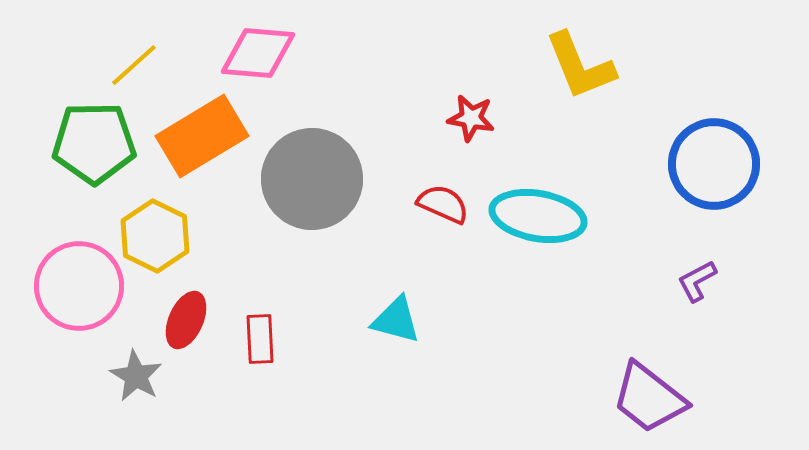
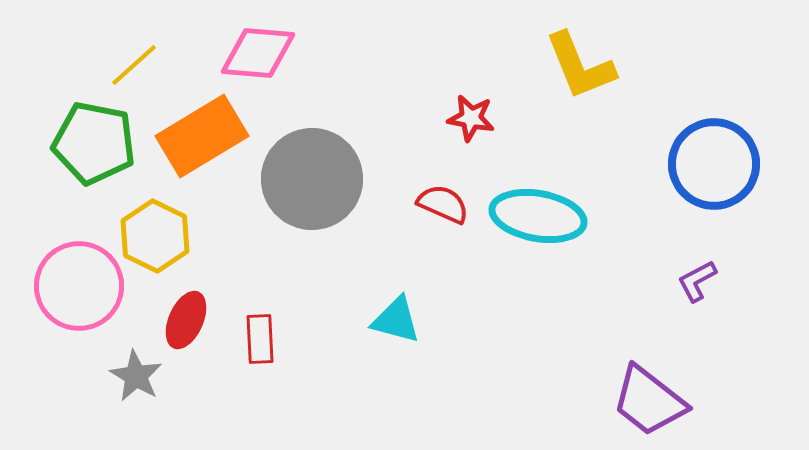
green pentagon: rotated 12 degrees clockwise
purple trapezoid: moved 3 px down
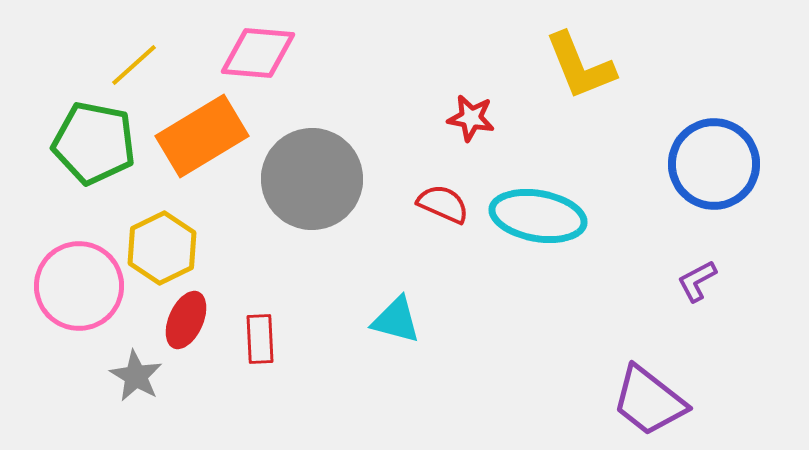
yellow hexagon: moved 7 px right, 12 px down; rotated 8 degrees clockwise
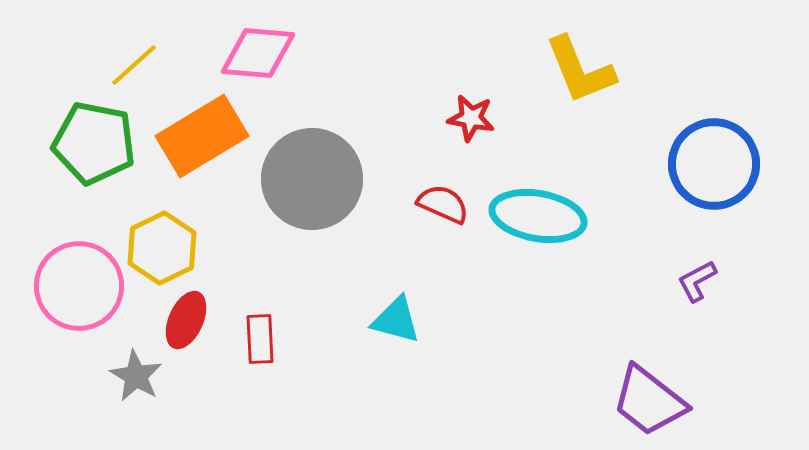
yellow L-shape: moved 4 px down
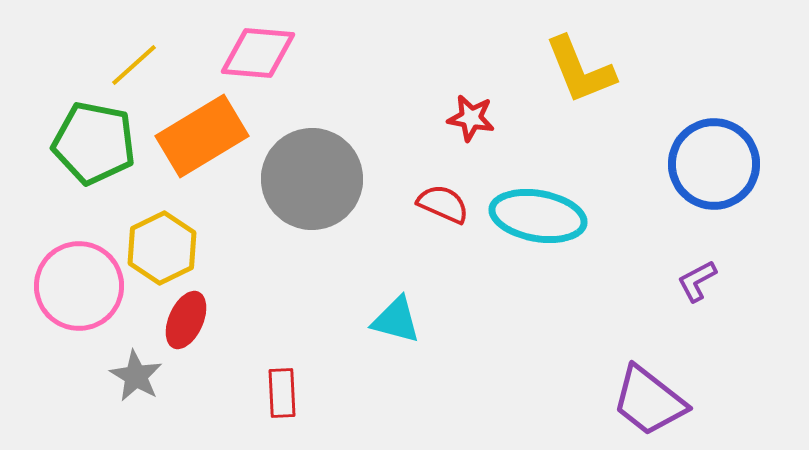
red rectangle: moved 22 px right, 54 px down
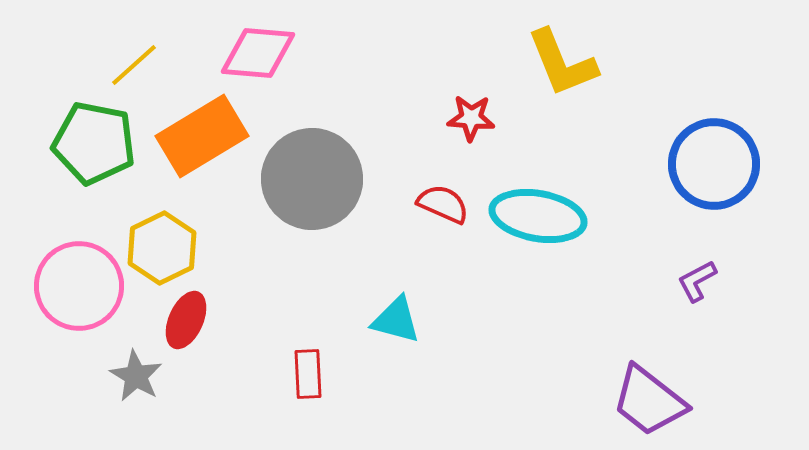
yellow L-shape: moved 18 px left, 7 px up
red star: rotated 6 degrees counterclockwise
red rectangle: moved 26 px right, 19 px up
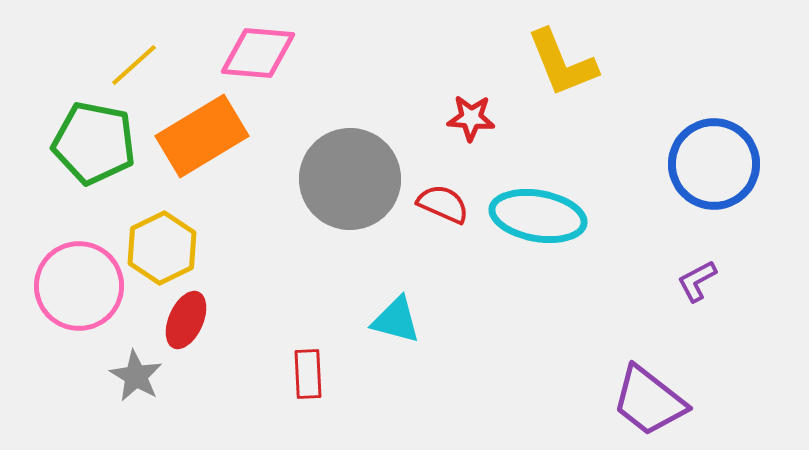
gray circle: moved 38 px right
